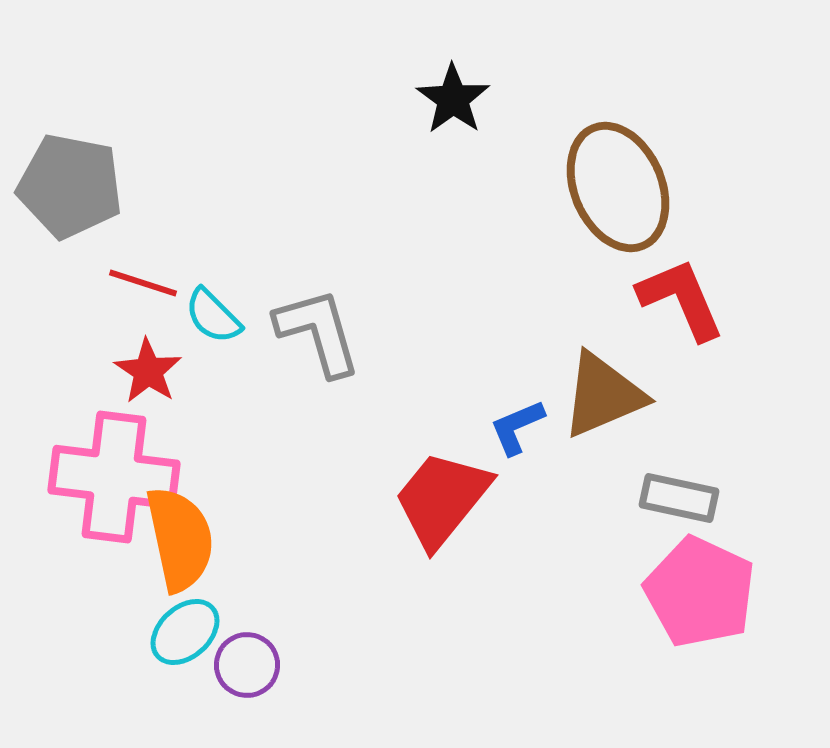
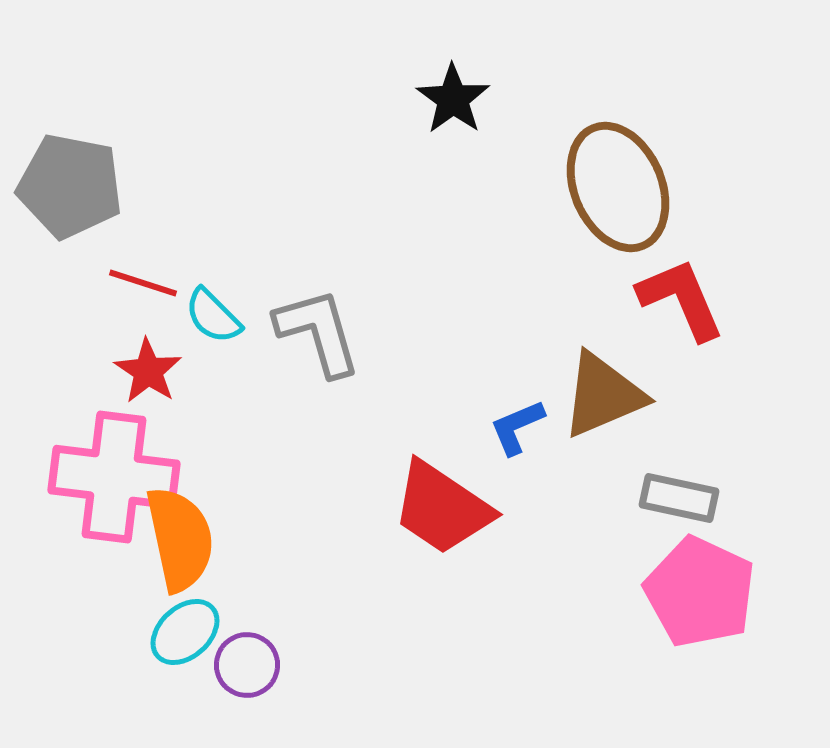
red trapezoid: moved 9 px down; rotated 95 degrees counterclockwise
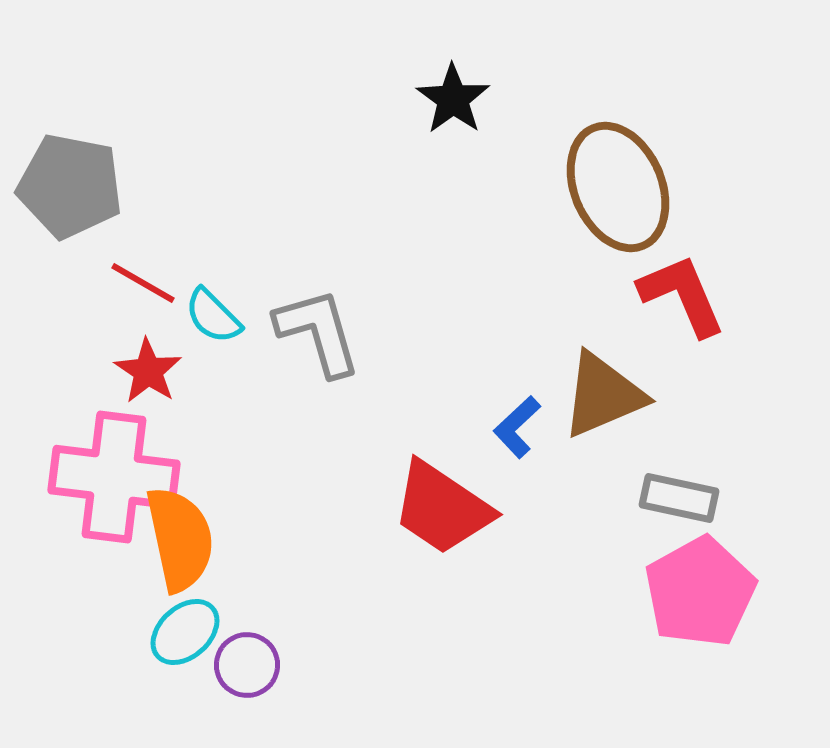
red line: rotated 12 degrees clockwise
red L-shape: moved 1 px right, 4 px up
blue L-shape: rotated 20 degrees counterclockwise
pink pentagon: rotated 18 degrees clockwise
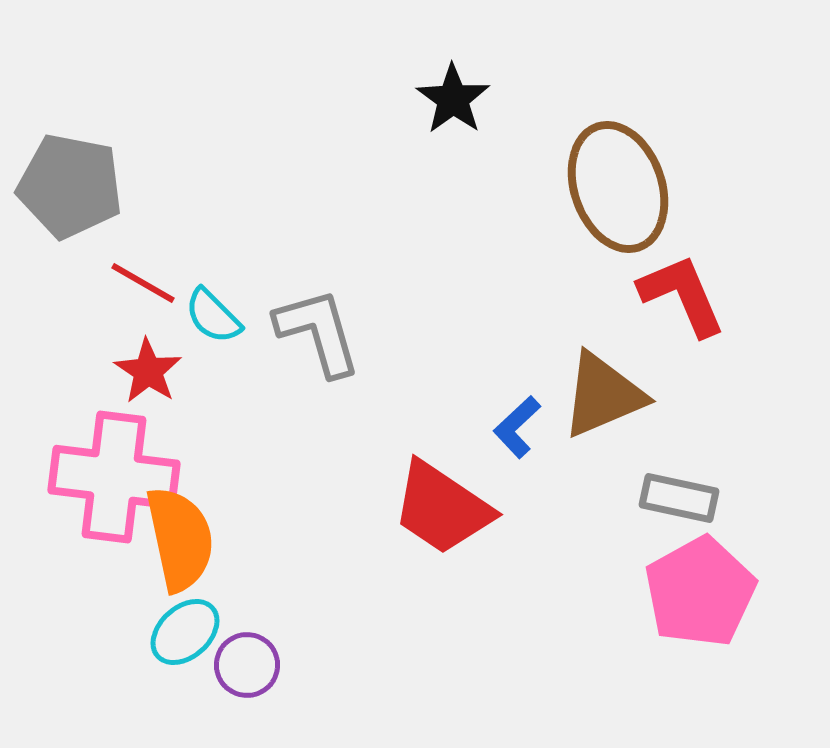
brown ellipse: rotated 4 degrees clockwise
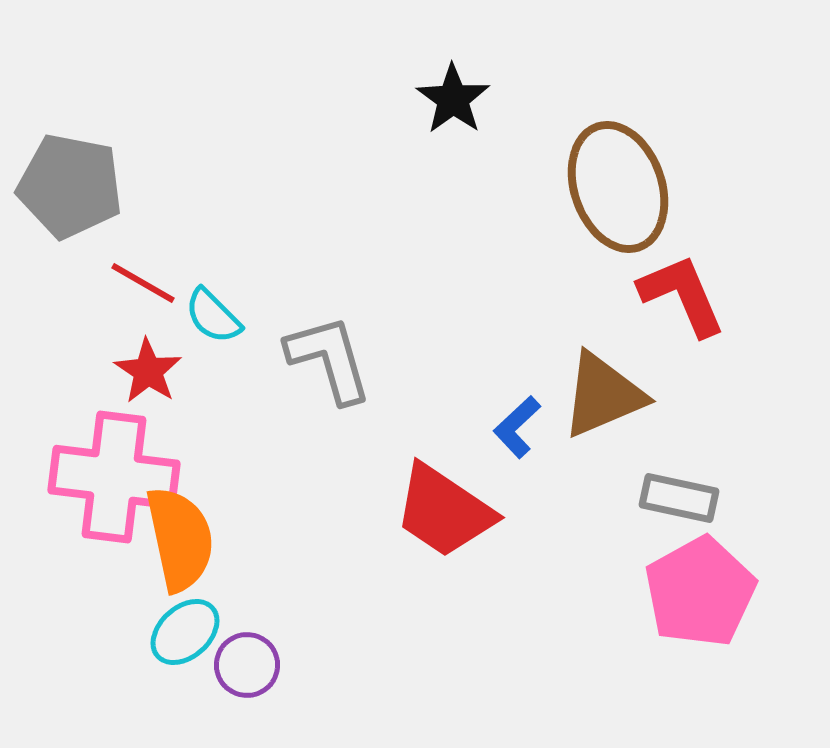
gray L-shape: moved 11 px right, 27 px down
red trapezoid: moved 2 px right, 3 px down
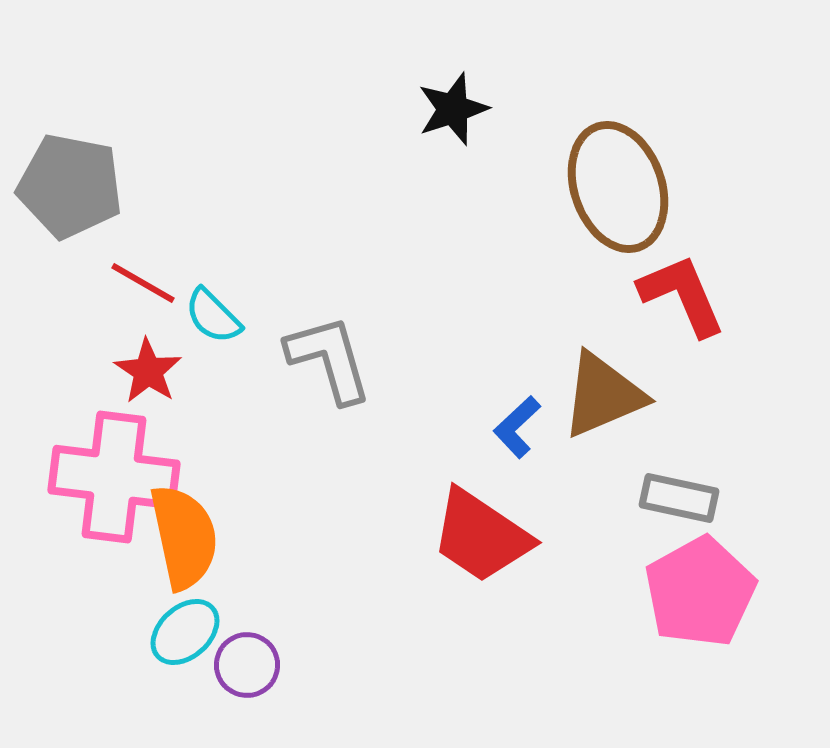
black star: moved 10 px down; rotated 18 degrees clockwise
red trapezoid: moved 37 px right, 25 px down
orange semicircle: moved 4 px right, 2 px up
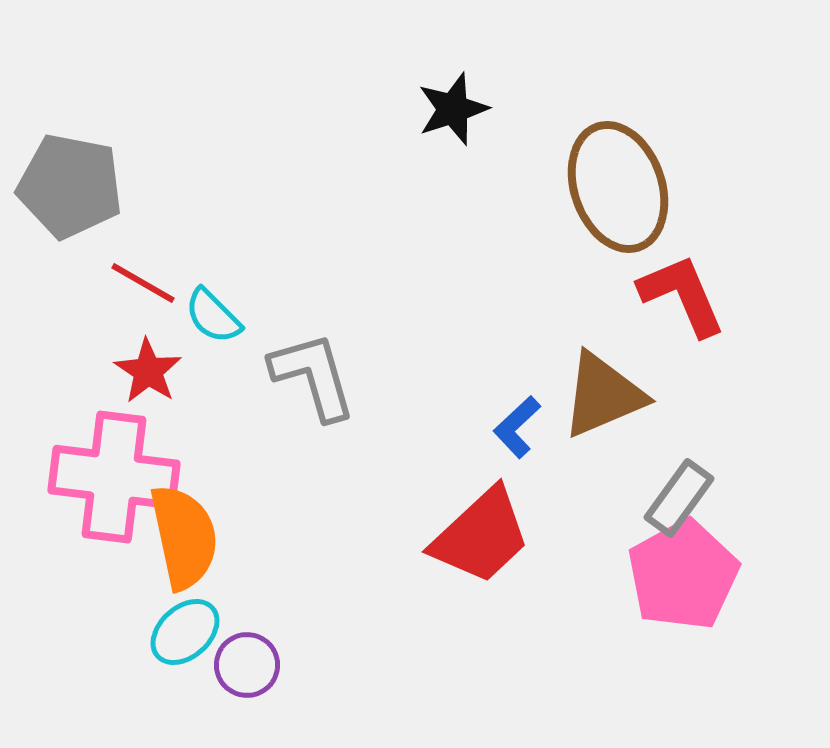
gray L-shape: moved 16 px left, 17 px down
gray rectangle: rotated 66 degrees counterclockwise
red trapezoid: rotated 77 degrees counterclockwise
pink pentagon: moved 17 px left, 17 px up
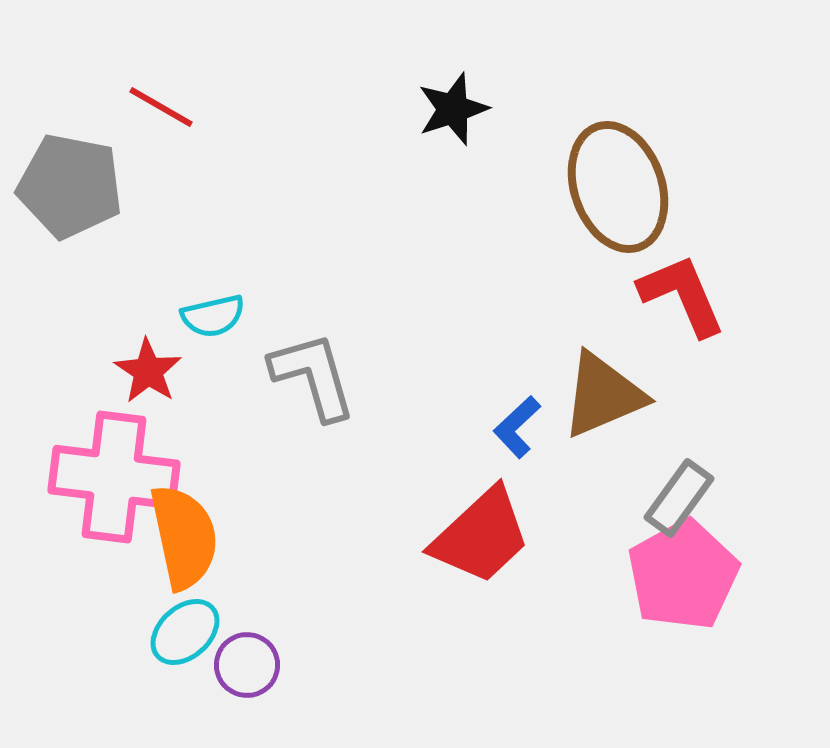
red line: moved 18 px right, 176 px up
cyan semicircle: rotated 58 degrees counterclockwise
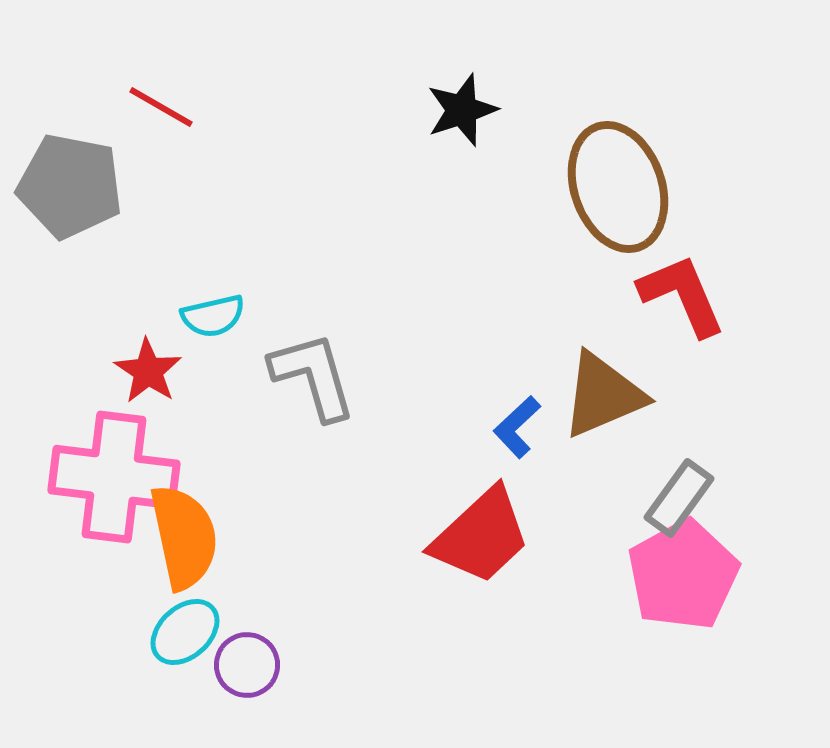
black star: moved 9 px right, 1 px down
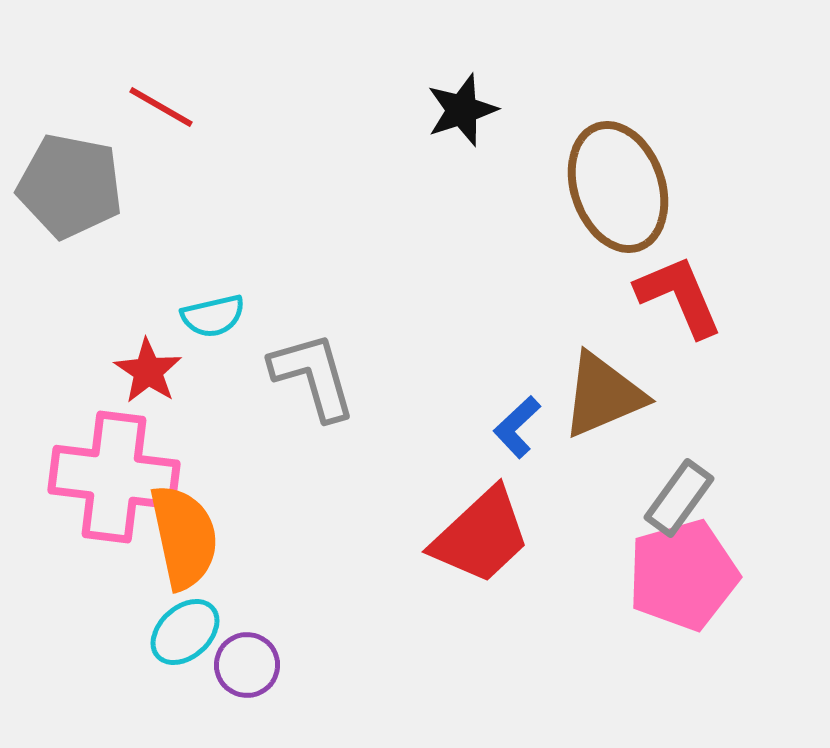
red L-shape: moved 3 px left, 1 px down
pink pentagon: rotated 13 degrees clockwise
